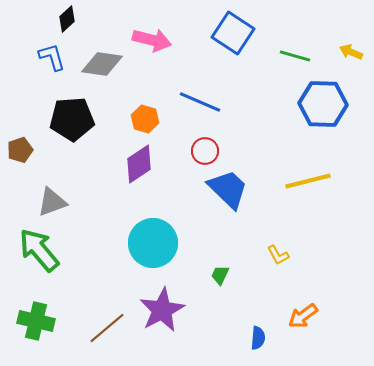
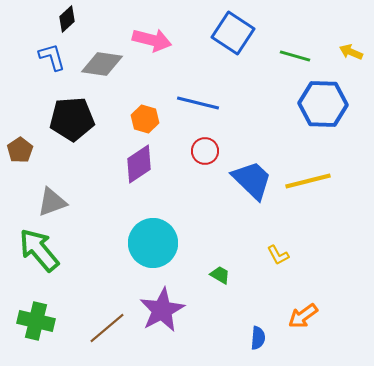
blue line: moved 2 px left, 1 px down; rotated 9 degrees counterclockwise
brown pentagon: rotated 15 degrees counterclockwise
blue trapezoid: moved 24 px right, 9 px up
green trapezoid: rotated 95 degrees clockwise
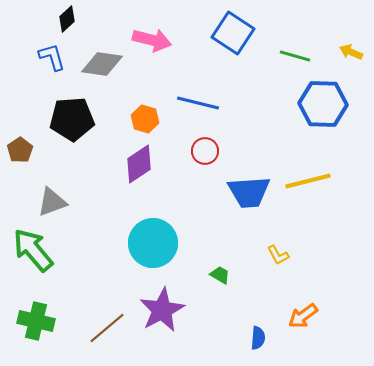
blue trapezoid: moved 3 px left, 12 px down; rotated 132 degrees clockwise
green arrow: moved 6 px left
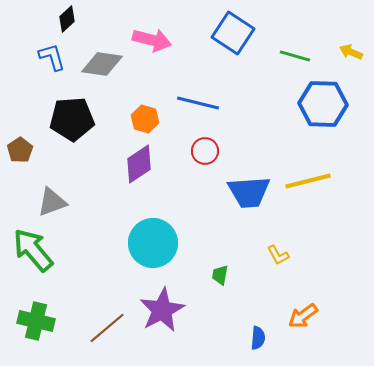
green trapezoid: rotated 110 degrees counterclockwise
